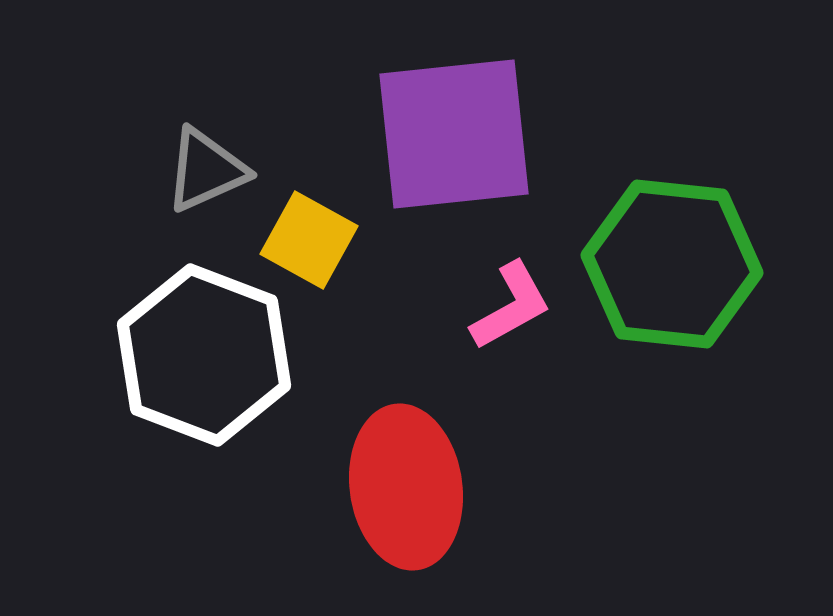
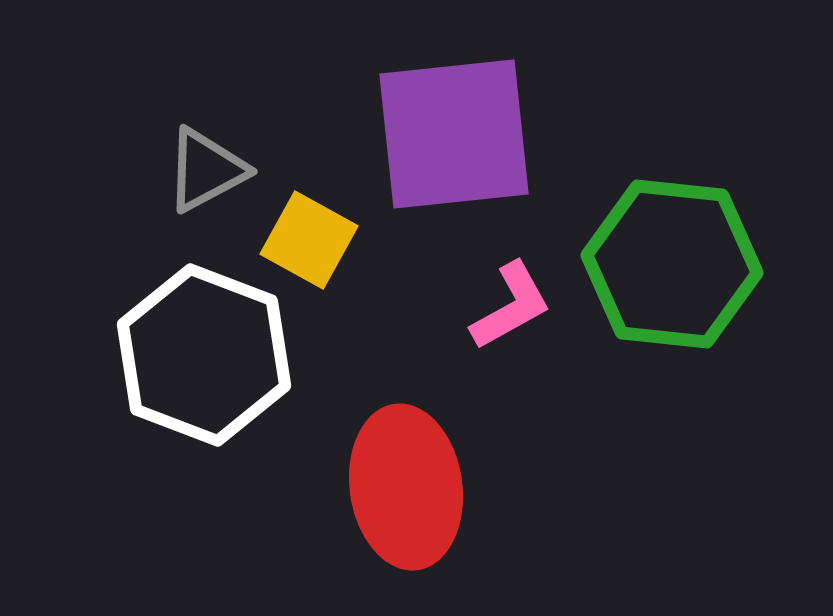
gray triangle: rotated 4 degrees counterclockwise
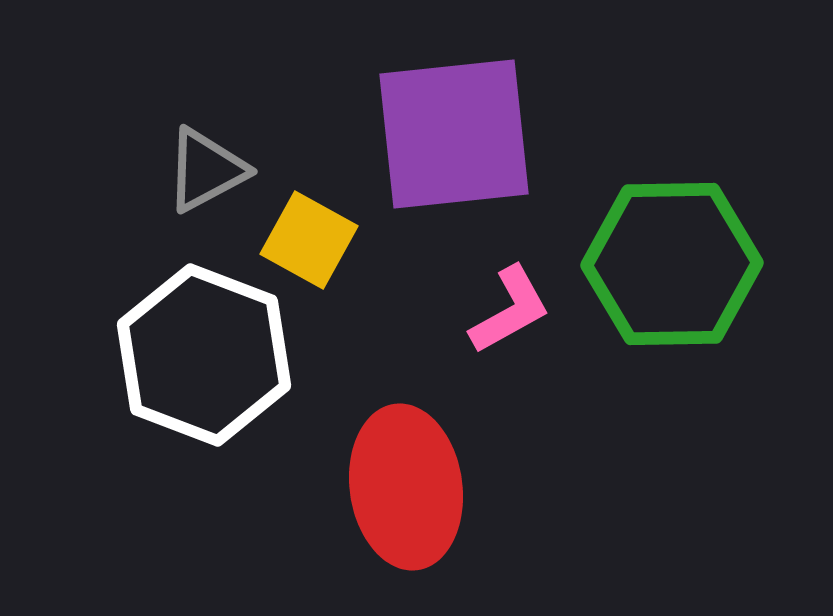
green hexagon: rotated 7 degrees counterclockwise
pink L-shape: moved 1 px left, 4 px down
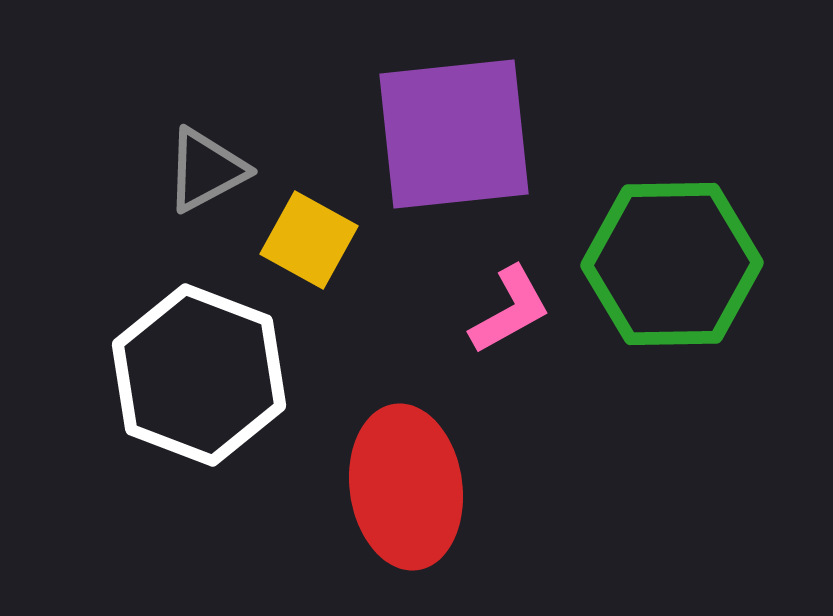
white hexagon: moved 5 px left, 20 px down
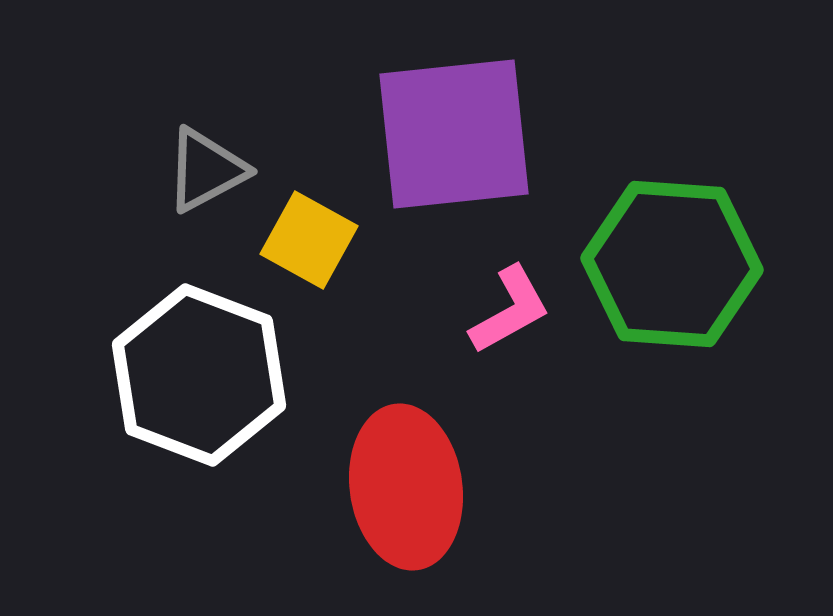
green hexagon: rotated 5 degrees clockwise
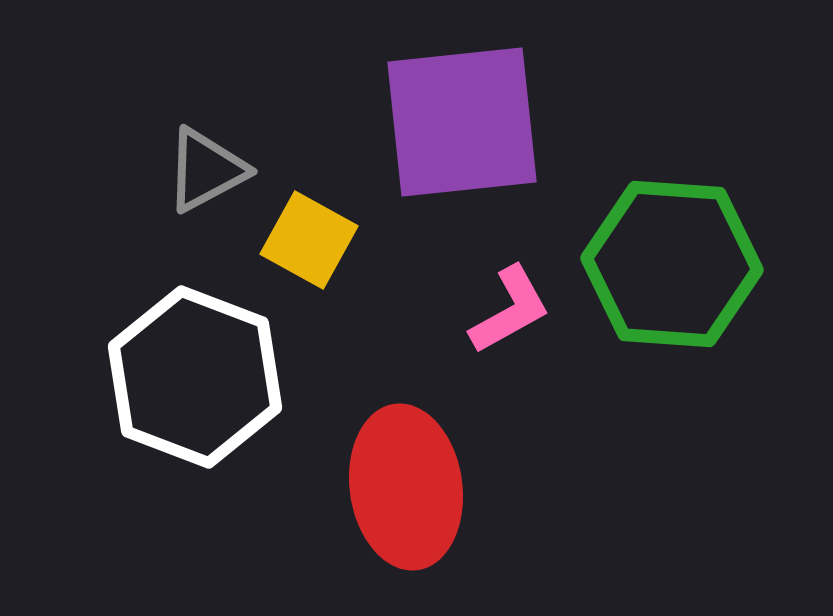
purple square: moved 8 px right, 12 px up
white hexagon: moved 4 px left, 2 px down
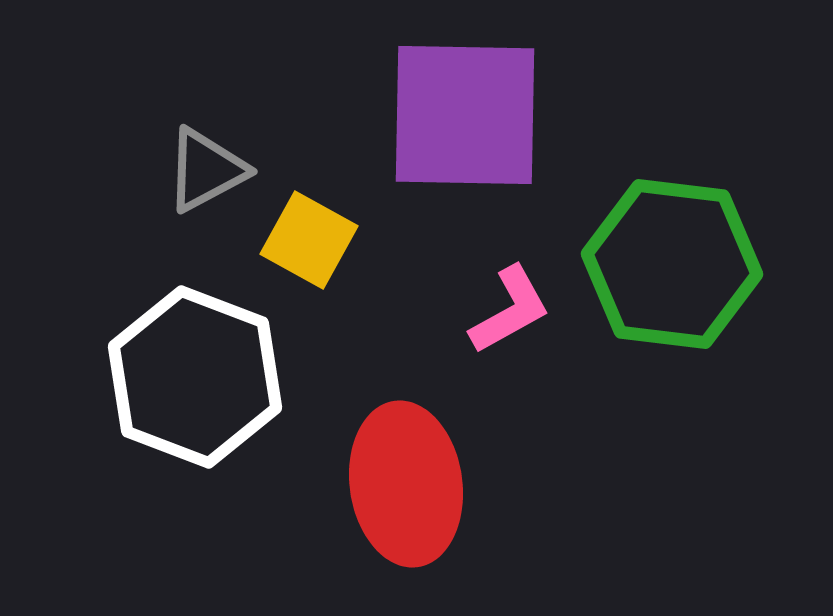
purple square: moved 3 px right, 7 px up; rotated 7 degrees clockwise
green hexagon: rotated 3 degrees clockwise
red ellipse: moved 3 px up
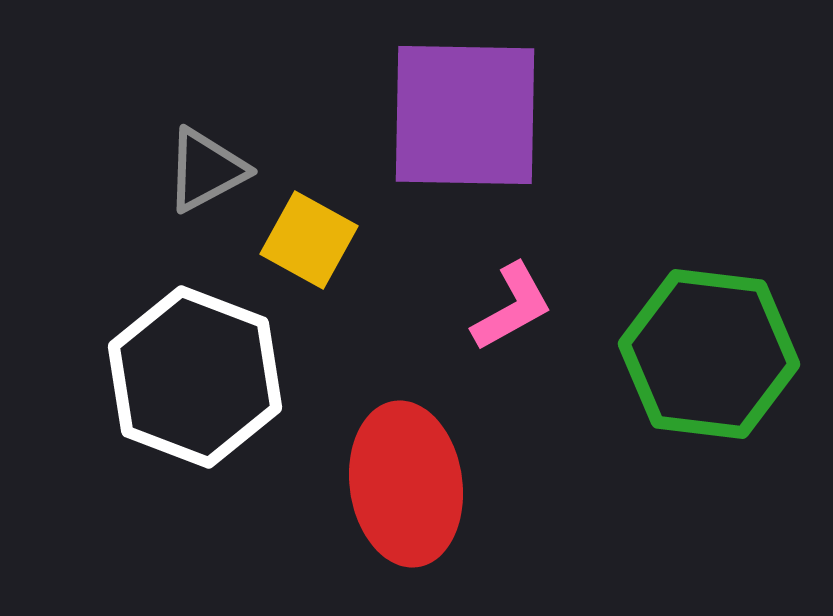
green hexagon: moved 37 px right, 90 px down
pink L-shape: moved 2 px right, 3 px up
